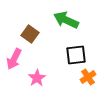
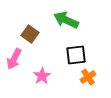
pink star: moved 5 px right, 2 px up
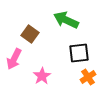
black square: moved 3 px right, 2 px up
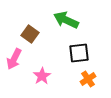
orange cross: moved 2 px down
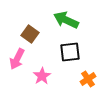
black square: moved 9 px left, 1 px up
pink arrow: moved 3 px right
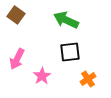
brown square: moved 14 px left, 19 px up
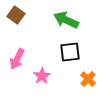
orange cross: rotated 14 degrees counterclockwise
